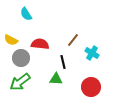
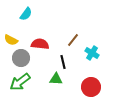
cyan semicircle: rotated 112 degrees counterclockwise
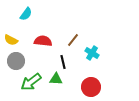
red semicircle: moved 3 px right, 3 px up
gray circle: moved 5 px left, 3 px down
green arrow: moved 11 px right
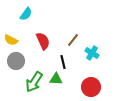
red semicircle: rotated 60 degrees clockwise
green arrow: moved 3 px right; rotated 20 degrees counterclockwise
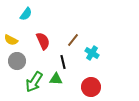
gray circle: moved 1 px right
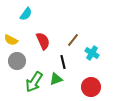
green triangle: rotated 24 degrees counterclockwise
